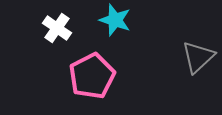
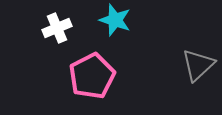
white cross: rotated 32 degrees clockwise
gray triangle: moved 8 px down
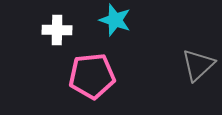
white cross: moved 2 px down; rotated 24 degrees clockwise
pink pentagon: rotated 21 degrees clockwise
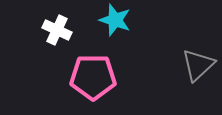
white cross: rotated 24 degrees clockwise
pink pentagon: moved 1 px right, 1 px down; rotated 6 degrees clockwise
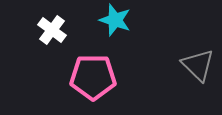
white cross: moved 5 px left; rotated 12 degrees clockwise
gray triangle: rotated 33 degrees counterclockwise
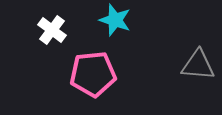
gray triangle: rotated 39 degrees counterclockwise
pink pentagon: moved 3 px up; rotated 6 degrees counterclockwise
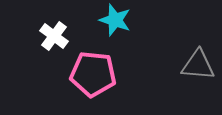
white cross: moved 2 px right, 6 px down
pink pentagon: rotated 12 degrees clockwise
